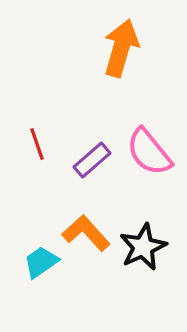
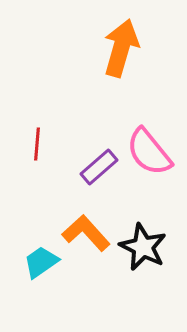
red line: rotated 24 degrees clockwise
purple rectangle: moved 7 px right, 7 px down
black star: rotated 21 degrees counterclockwise
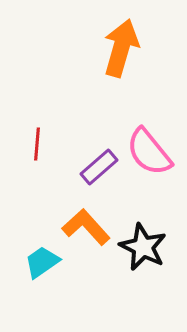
orange L-shape: moved 6 px up
cyan trapezoid: moved 1 px right
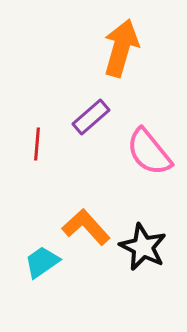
purple rectangle: moved 8 px left, 50 px up
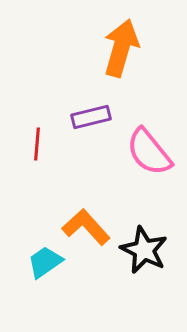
purple rectangle: rotated 27 degrees clockwise
black star: moved 1 px right, 3 px down
cyan trapezoid: moved 3 px right
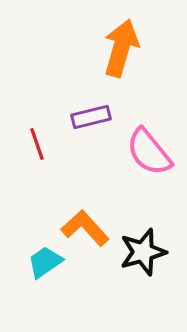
red line: rotated 24 degrees counterclockwise
orange L-shape: moved 1 px left, 1 px down
black star: moved 1 px left, 2 px down; rotated 30 degrees clockwise
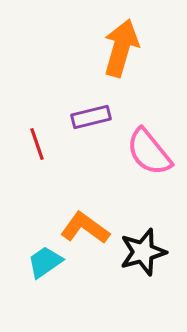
orange L-shape: rotated 12 degrees counterclockwise
